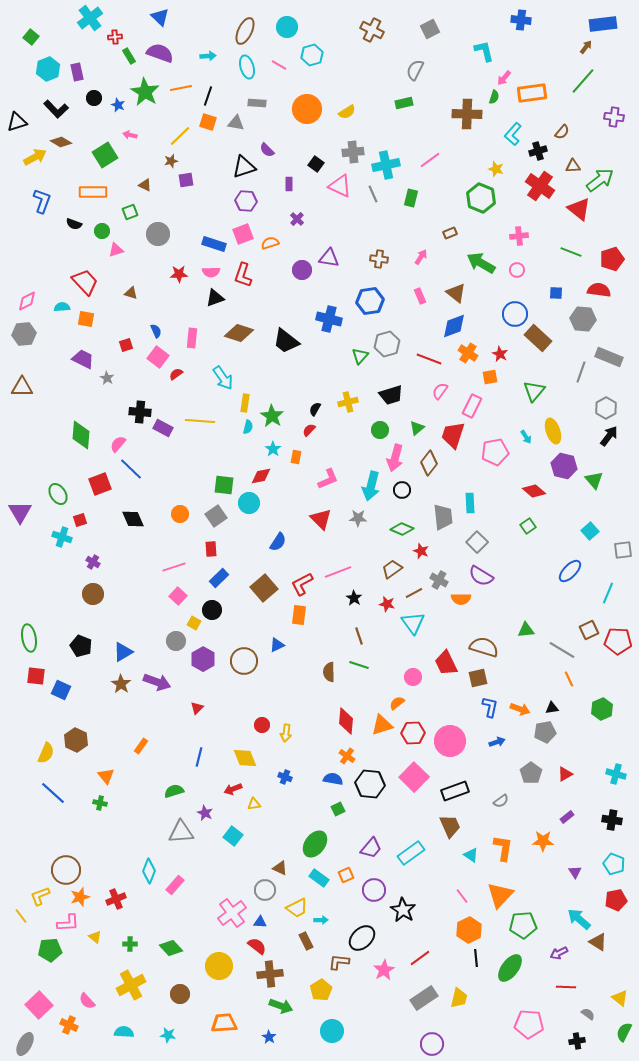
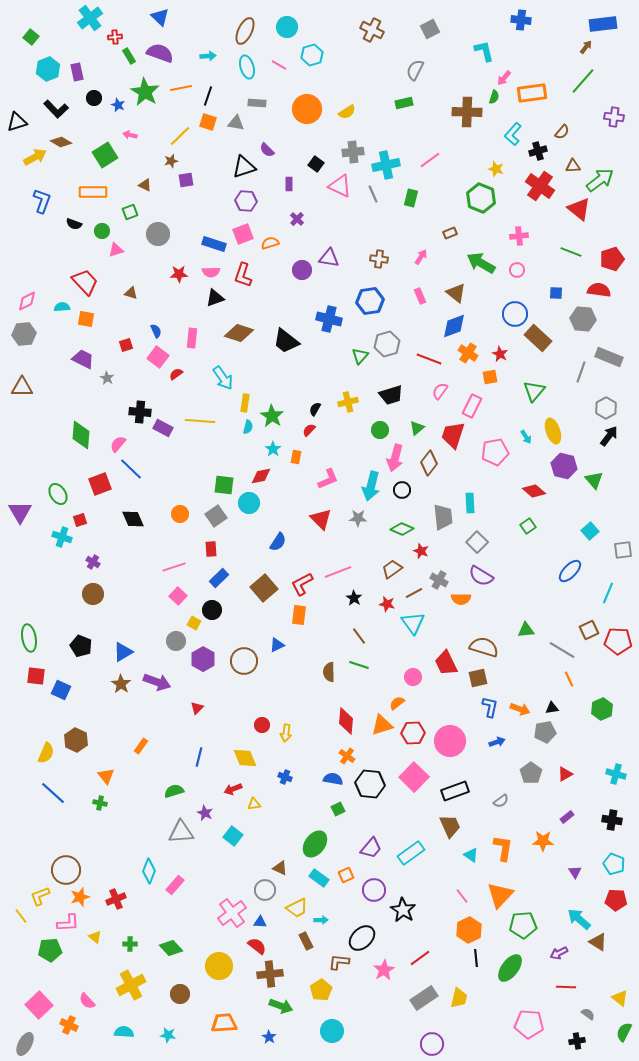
brown cross at (467, 114): moved 2 px up
brown line at (359, 636): rotated 18 degrees counterclockwise
red pentagon at (616, 900): rotated 15 degrees clockwise
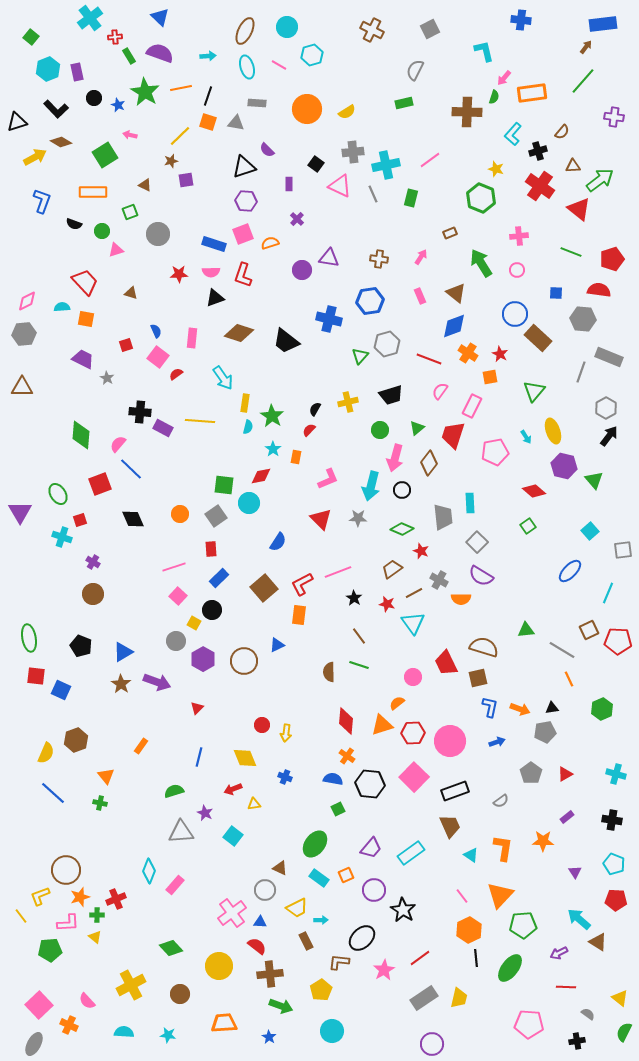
green arrow at (481, 263): rotated 28 degrees clockwise
brown hexagon at (76, 740): rotated 15 degrees clockwise
green cross at (130, 944): moved 33 px left, 29 px up
gray ellipse at (25, 1044): moved 9 px right
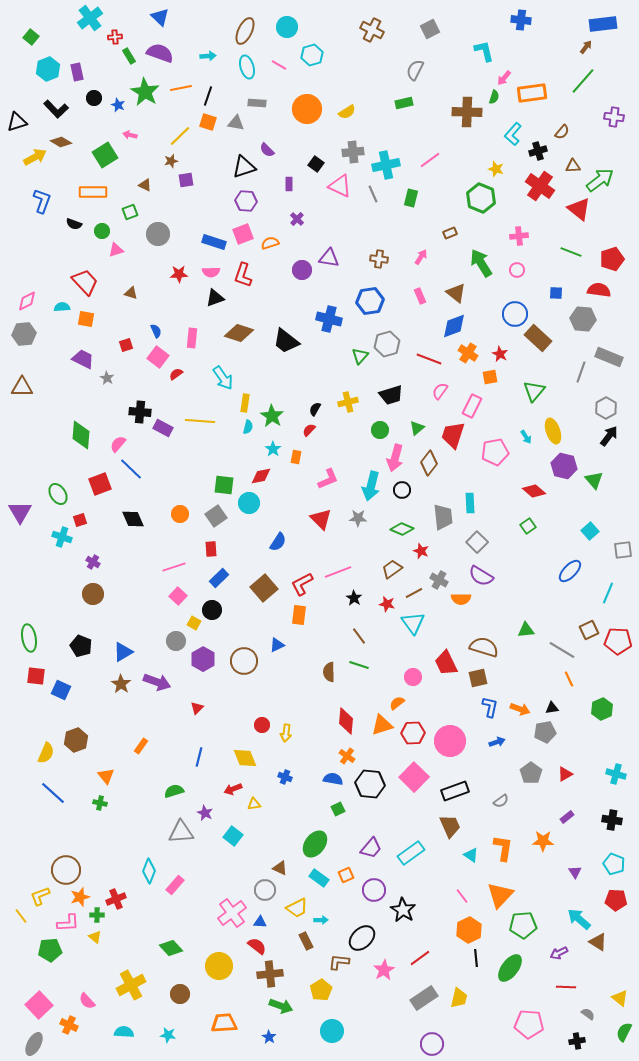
blue rectangle at (214, 244): moved 2 px up
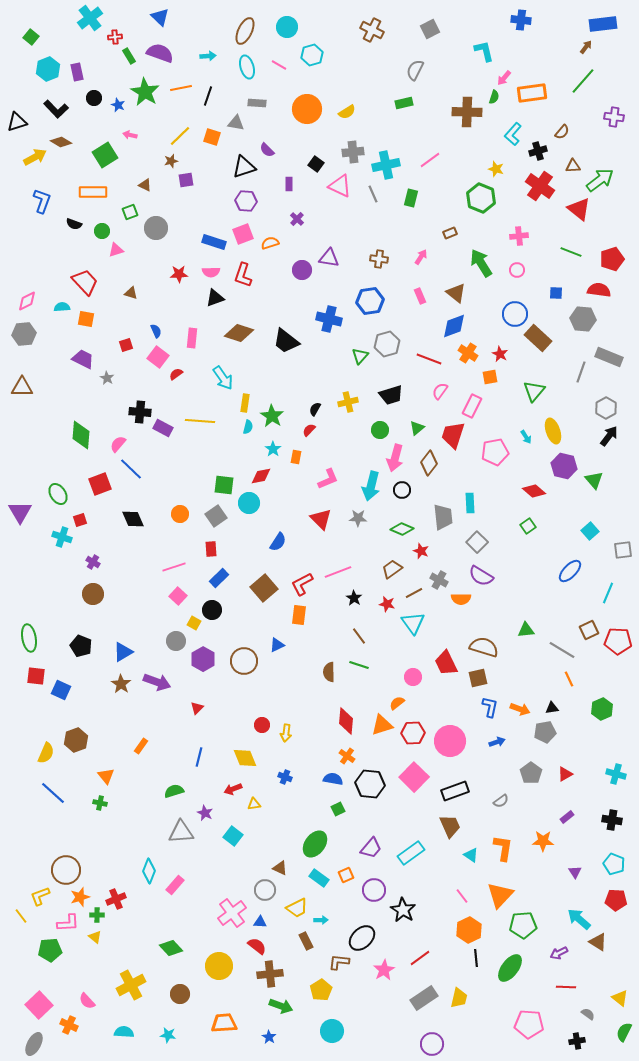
orange square at (208, 122): moved 4 px right, 15 px down
gray circle at (158, 234): moved 2 px left, 6 px up
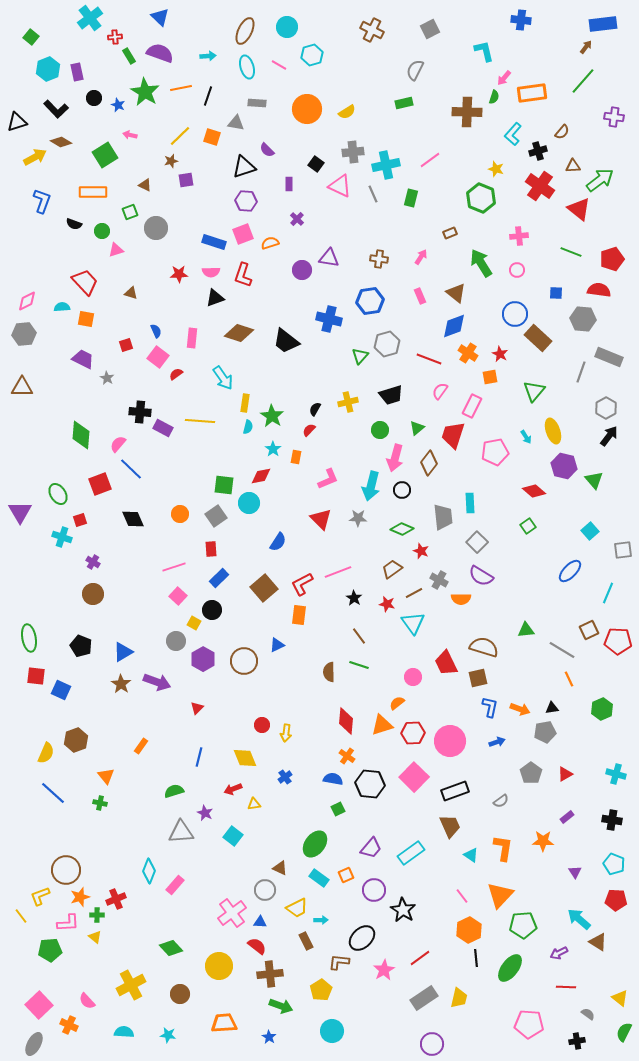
blue cross at (285, 777): rotated 32 degrees clockwise
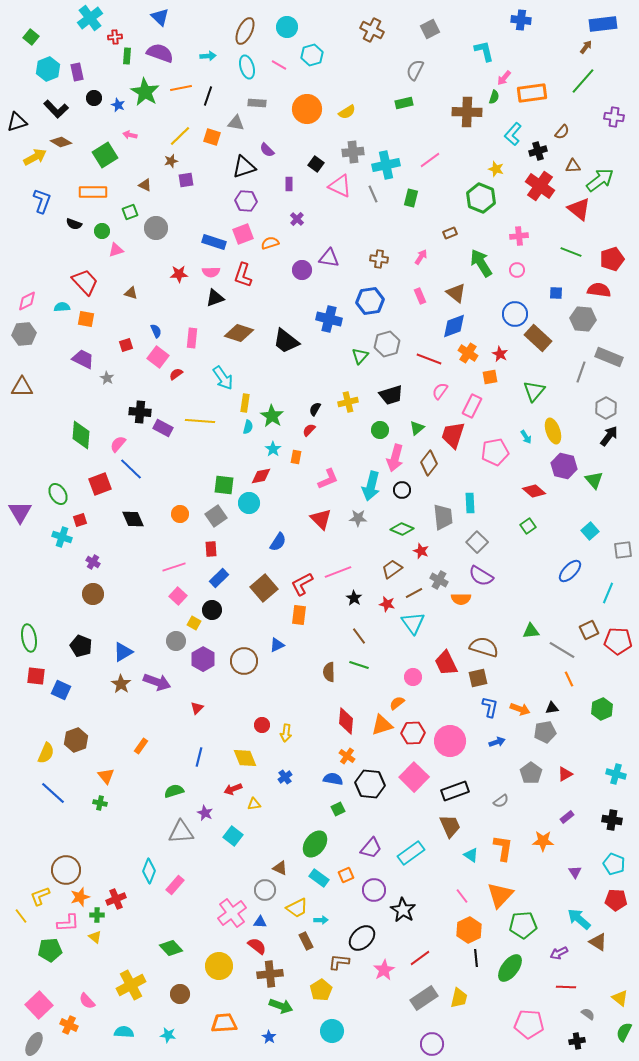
green rectangle at (129, 56): moved 2 px left; rotated 35 degrees clockwise
green triangle at (526, 630): moved 5 px right, 1 px down
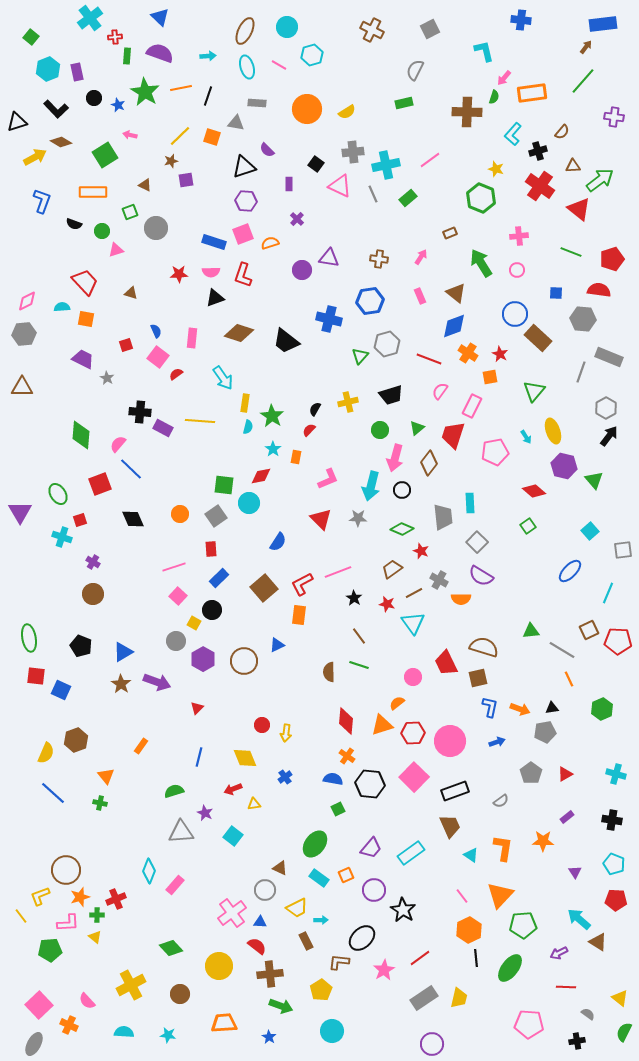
green rectangle at (411, 198): moved 3 px left; rotated 36 degrees clockwise
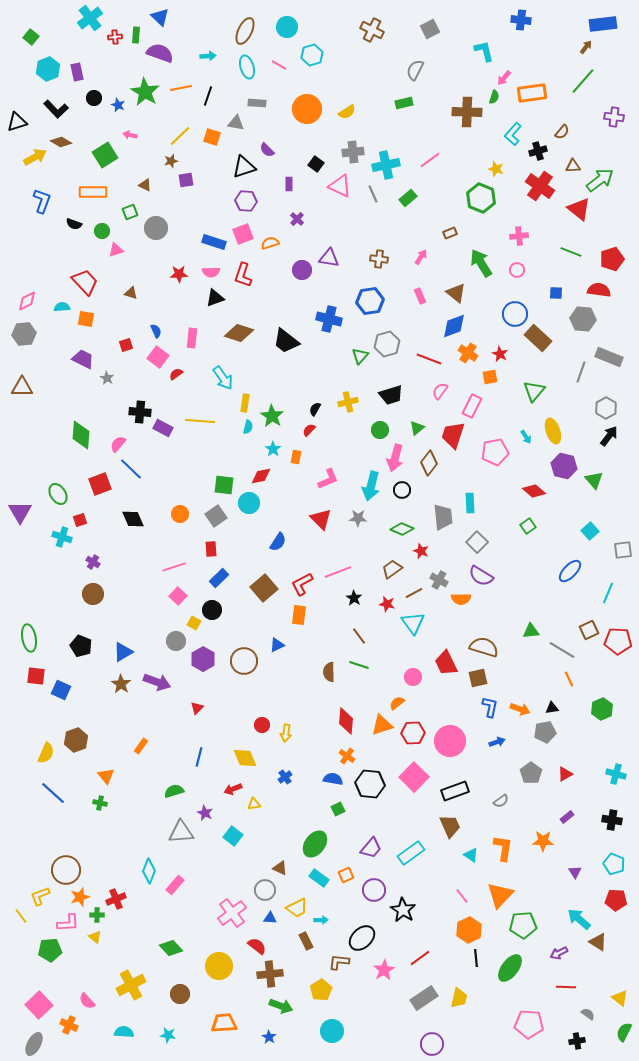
green rectangle at (127, 56): moved 9 px right, 21 px up
blue triangle at (260, 922): moved 10 px right, 4 px up
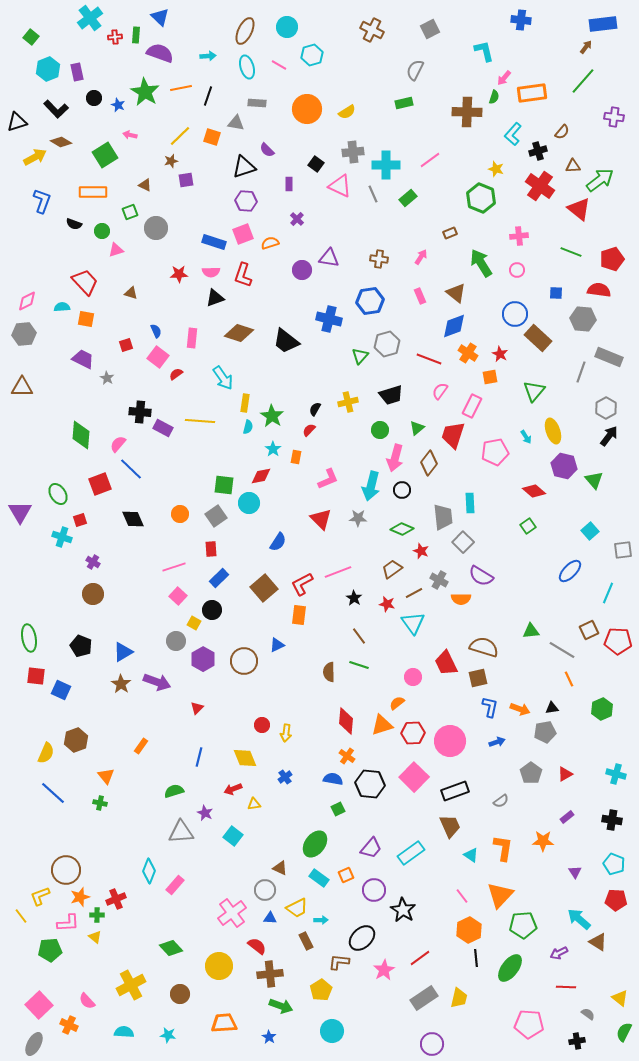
cyan cross at (386, 165): rotated 12 degrees clockwise
gray square at (477, 542): moved 14 px left
